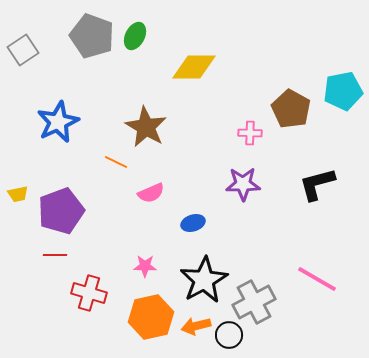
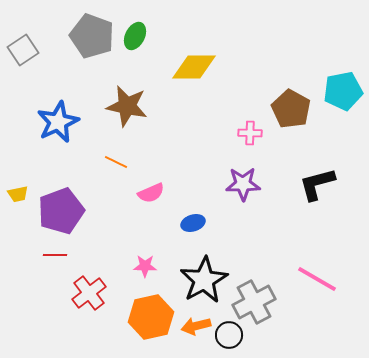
brown star: moved 19 px left, 21 px up; rotated 18 degrees counterclockwise
red cross: rotated 36 degrees clockwise
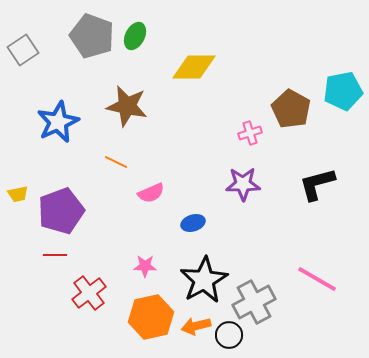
pink cross: rotated 20 degrees counterclockwise
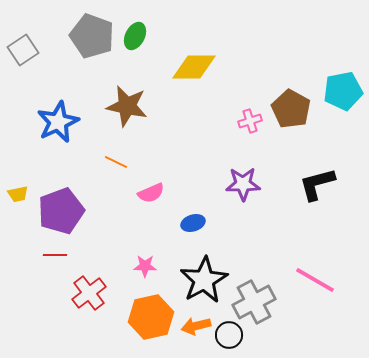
pink cross: moved 12 px up
pink line: moved 2 px left, 1 px down
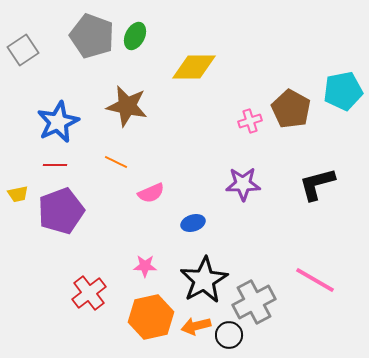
red line: moved 90 px up
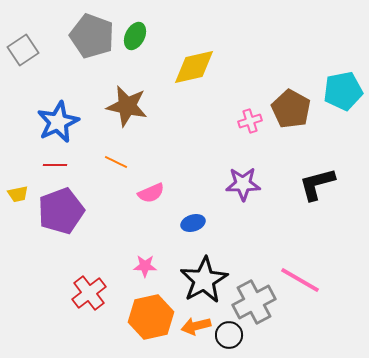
yellow diamond: rotated 12 degrees counterclockwise
pink line: moved 15 px left
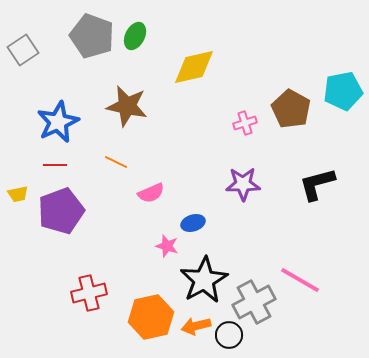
pink cross: moved 5 px left, 2 px down
pink star: moved 22 px right, 20 px up; rotated 15 degrees clockwise
red cross: rotated 24 degrees clockwise
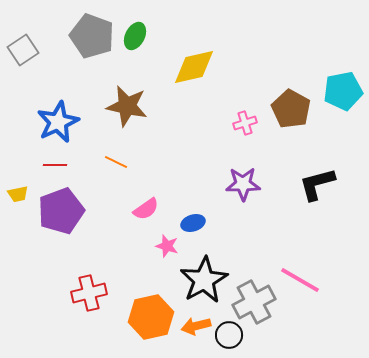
pink semicircle: moved 5 px left, 16 px down; rotated 12 degrees counterclockwise
